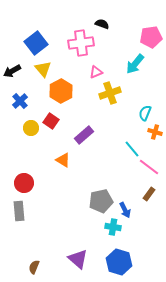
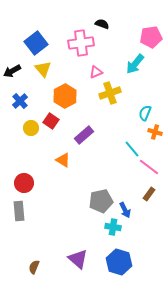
orange hexagon: moved 4 px right, 5 px down
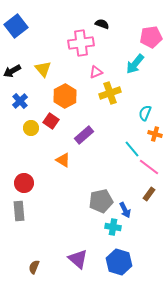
blue square: moved 20 px left, 17 px up
orange cross: moved 2 px down
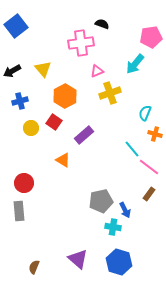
pink triangle: moved 1 px right, 1 px up
blue cross: rotated 28 degrees clockwise
red square: moved 3 px right, 1 px down
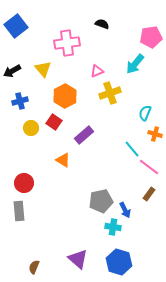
pink cross: moved 14 px left
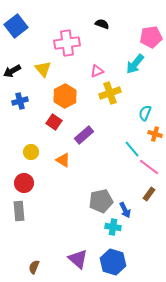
yellow circle: moved 24 px down
blue hexagon: moved 6 px left
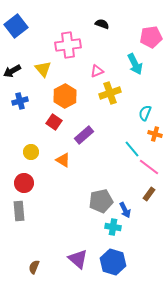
pink cross: moved 1 px right, 2 px down
cyan arrow: rotated 65 degrees counterclockwise
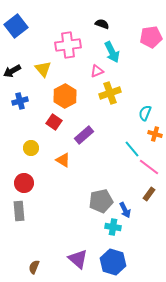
cyan arrow: moved 23 px left, 12 px up
yellow circle: moved 4 px up
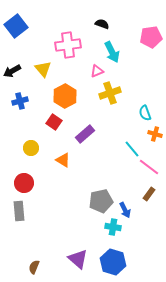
cyan semicircle: rotated 42 degrees counterclockwise
purple rectangle: moved 1 px right, 1 px up
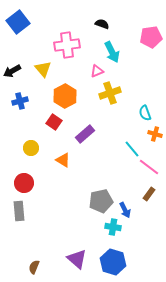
blue square: moved 2 px right, 4 px up
pink cross: moved 1 px left
purple triangle: moved 1 px left
